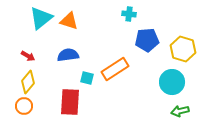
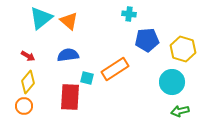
orange triangle: rotated 24 degrees clockwise
red rectangle: moved 5 px up
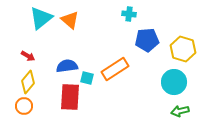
orange triangle: moved 1 px right, 1 px up
blue semicircle: moved 1 px left, 11 px down
cyan circle: moved 2 px right
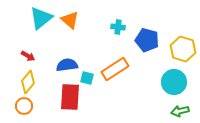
cyan cross: moved 11 px left, 13 px down
blue pentagon: rotated 20 degrees clockwise
blue semicircle: moved 1 px up
